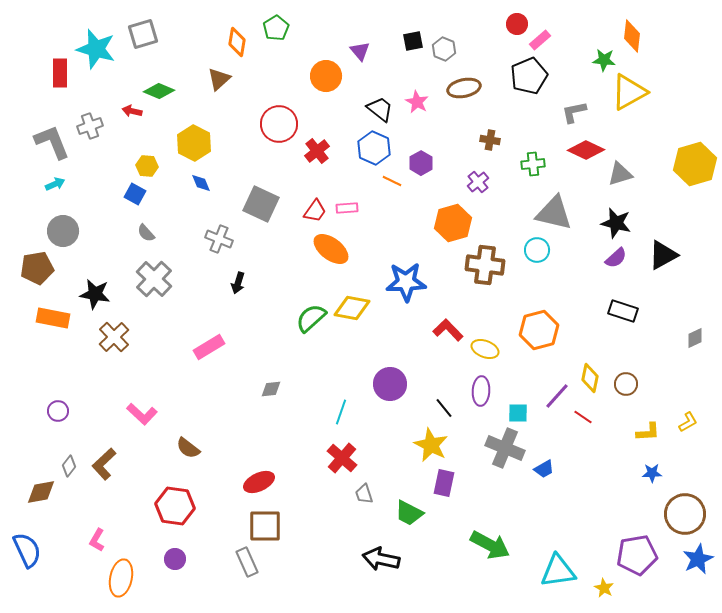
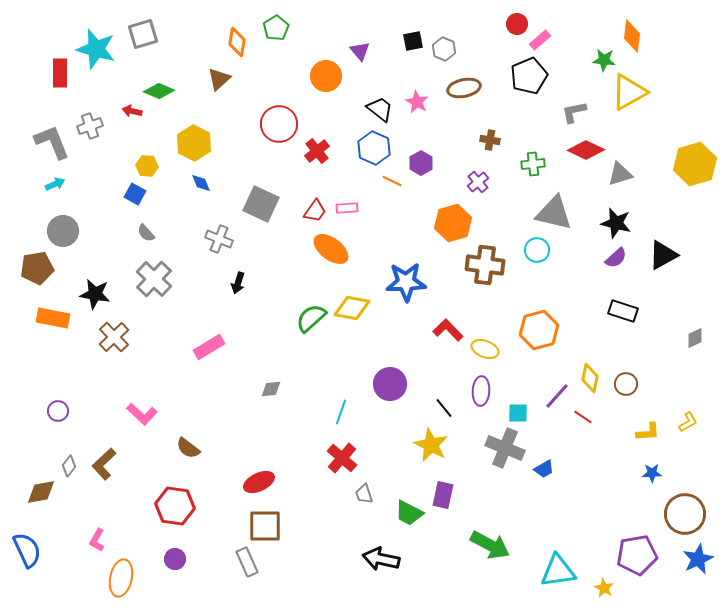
purple rectangle at (444, 483): moved 1 px left, 12 px down
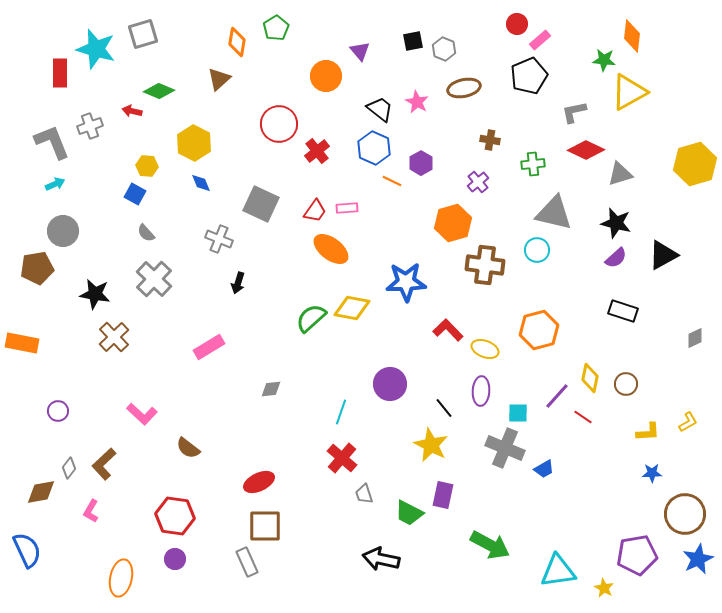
orange rectangle at (53, 318): moved 31 px left, 25 px down
gray diamond at (69, 466): moved 2 px down
red hexagon at (175, 506): moved 10 px down
pink L-shape at (97, 540): moved 6 px left, 29 px up
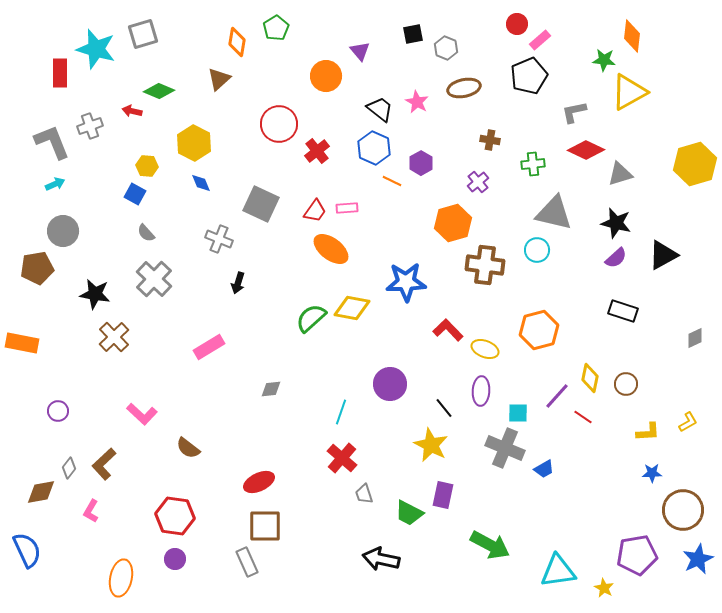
black square at (413, 41): moved 7 px up
gray hexagon at (444, 49): moved 2 px right, 1 px up
brown circle at (685, 514): moved 2 px left, 4 px up
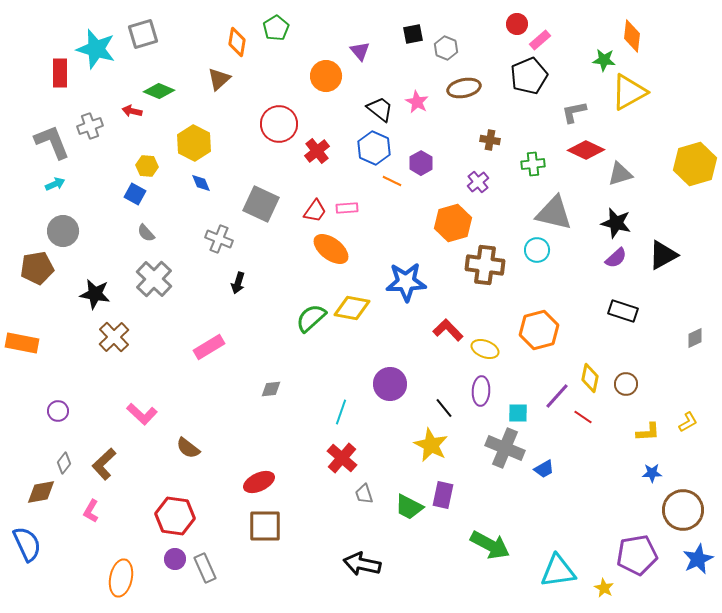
gray diamond at (69, 468): moved 5 px left, 5 px up
green trapezoid at (409, 513): moved 6 px up
blue semicircle at (27, 550): moved 6 px up
black arrow at (381, 559): moved 19 px left, 5 px down
gray rectangle at (247, 562): moved 42 px left, 6 px down
